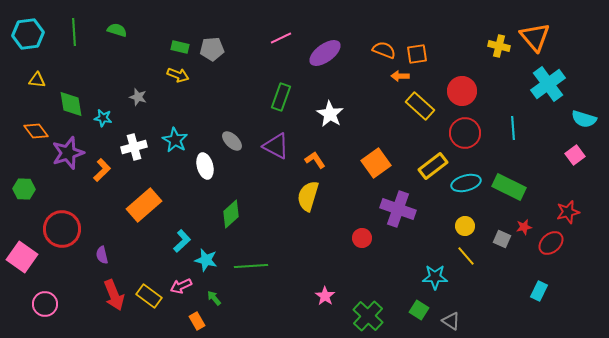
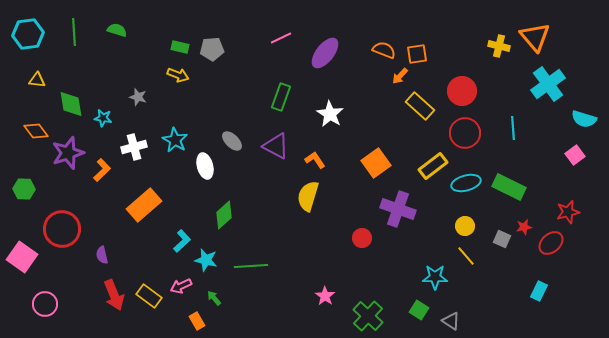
purple ellipse at (325, 53): rotated 16 degrees counterclockwise
orange arrow at (400, 76): rotated 48 degrees counterclockwise
green diamond at (231, 214): moved 7 px left, 1 px down
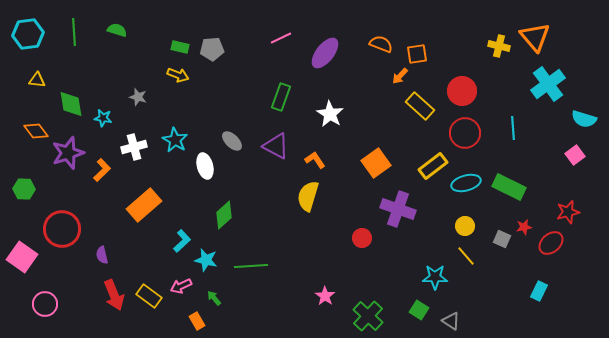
orange semicircle at (384, 50): moved 3 px left, 6 px up
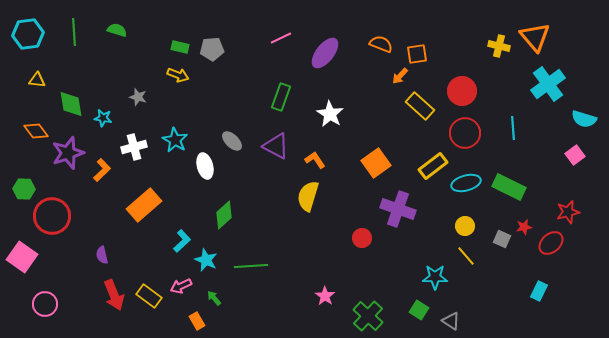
red circle at (62, 229): moved 10 px left, 13 px up
cyan star at (206, 260): rotated 10 degrees clockwise
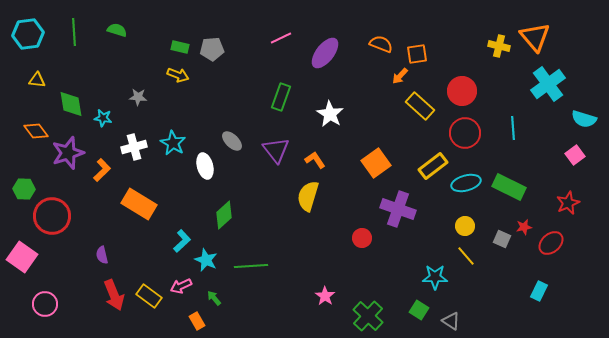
gray star at (138, 97): rotated 12 degrees counterclockwise
cyan star at (175, 140): moved 2 px left, 3 px down
purple triangle at (276, 146): moved 4 px down; rotated 24 degrees clockwise
orange rectangle at (144, 205): moved 5 px left, 1 px up; rotated 72 degrees clockwise
red star at (568, 212): moved 9 px up; rotated 10 degrees counterclockwise
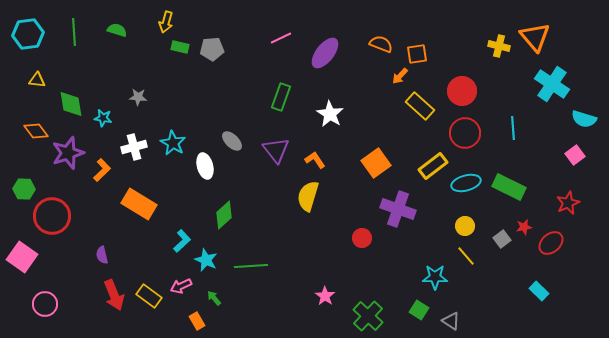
yellow arrow at (178, 75): moved 12 px left, 53 px up; rotated 85 degrees clockwise
cyan cross at (548, 84): moved 4 px right; rotated 20 degrees counterclockwise
gray square at (502, 239): rotated 30 degrees clockwise
cyan rectangle at (539, 291): rotated 72 degrees counterclockwise
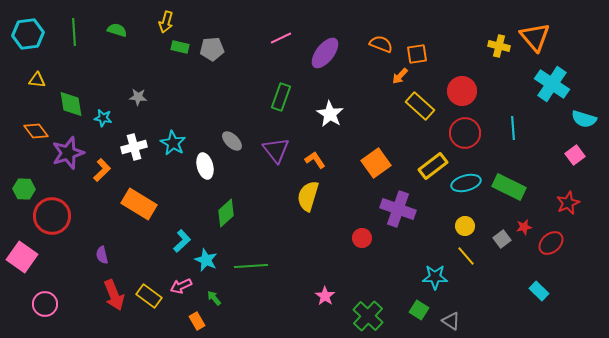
green diamond at (224, 215): moved 2 px right, 2 px up
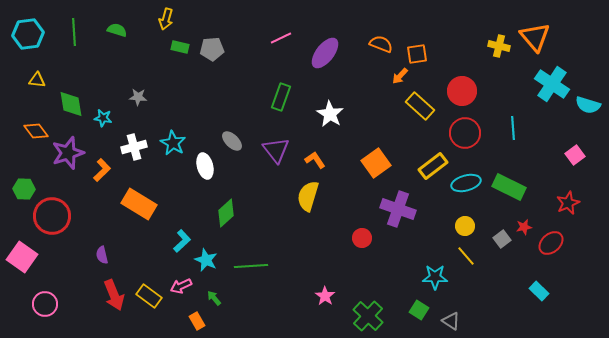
yellow arrow at (166, 22): moved 3 px up
cyan semicircle at (584, 119): moved 4 px right, 14 px up
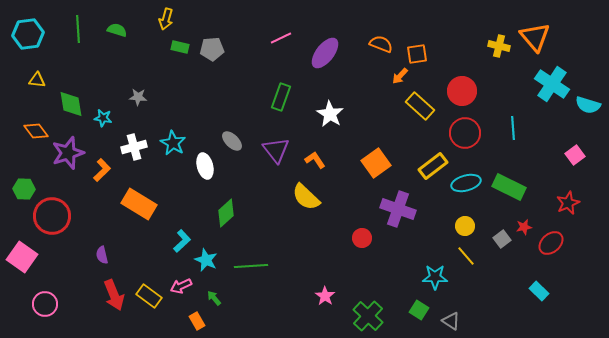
green line at (74, 32): moved 4 px right, 3 px up
yellow semicircle at (308, 196): moved 2 px left, 1 px down; rotated 64 degrees counterclockwise
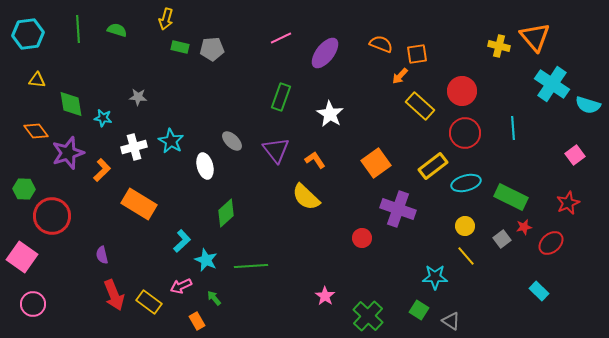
cyan star at (173, 143): moved 2 px left, 2 px up
green rectangle at (509, 187): moved 2 px right, 10 px down
yellow rectangle at (149, 296): moved 6 px down
pink circle at (45, 304): moved 12 px left
